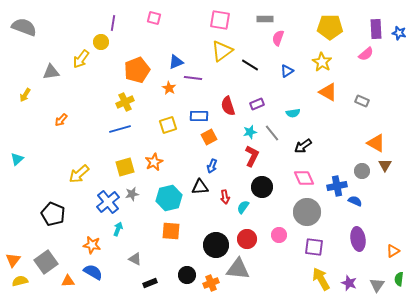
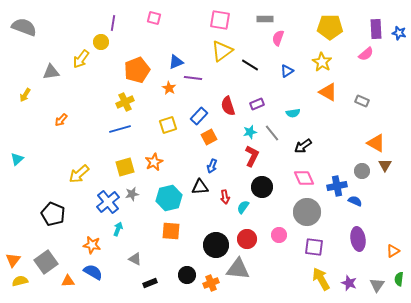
blue rectangle at (199, 116): rotated 48 degrees counterclockwise
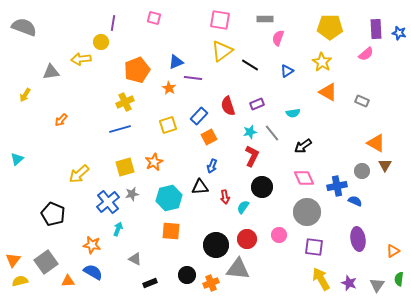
yellow arrow at (81, 59): rotated 48 degrees clockwise
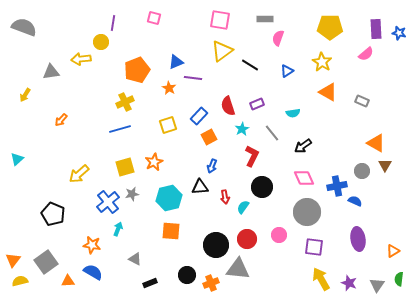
cyan star at (250, 132): moved 8 px left, 3 px up; rotated 16 degrees counterclockwise
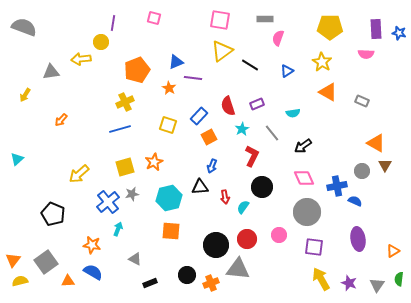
pink semicircle at (366, 54): rotated 42 degrees clockwise
yellow square at (168, 125): rotated 36 degrees clockwise
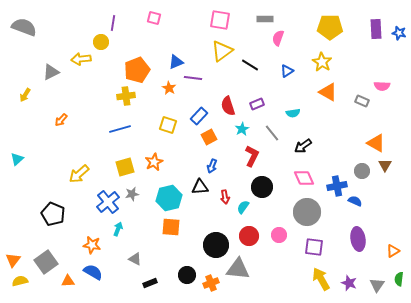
pink semicircle at (366, 54): moved 16 px right, 32 px down
gray triangle at (51, 72): rotated 18 degrees counterclockwise
yellow cross at (125, 102): moved 1 px right, 6 px up; rotated 18 degrees clockwise
orange square at (171, 231): moved 4 px up
red circle at (247, 239): moved 2 px right, 3 px up
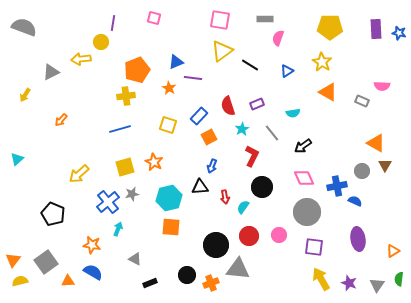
orange star at (154, 162): rotated 18 degrees counterclockwise
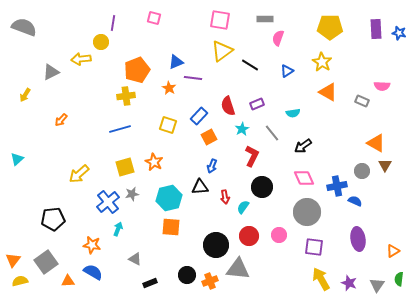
black pentagon at (53, 214): moved 5 px down; rotated 30 degrees counterclockwise
orange cross at (211, 283): moved 1 px left, 2 px up
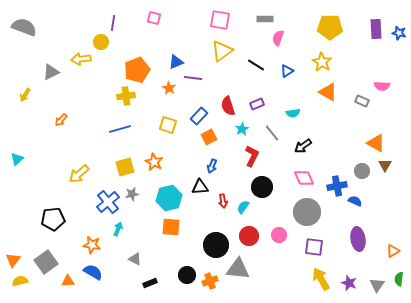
black line at (250, 65): moved 6 px right
red arrow at (225, 197): moved 2 px left, 4 px down
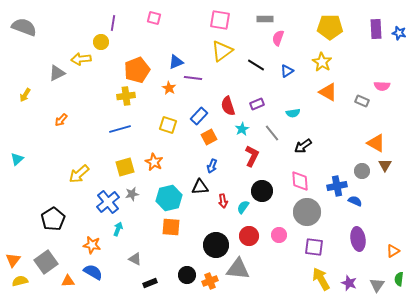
gray triangle at (51, 72): moved 6 px right, 1 px down
pink diamond at (304, 178): moved 4 px left, 3 px down; rotated 20 degrees clockwise
black circle at (262, 187): moved 4 px down
black pentagon at (53, 219): rotated 25 degrees counterclockwise
